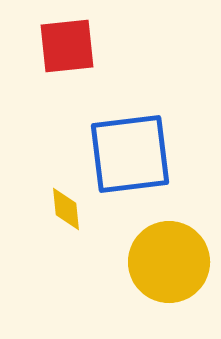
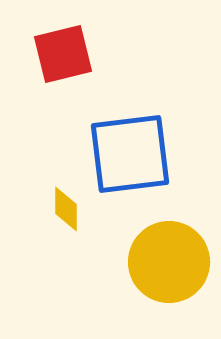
red square: moved 4 px left, 8 px down; rotated 8 degrees counterclockwise
yellow diamond: rotated 6 degrees clockwise
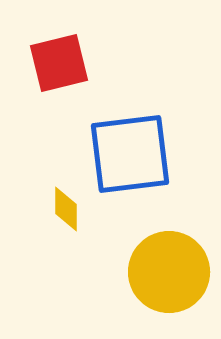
red square: moved 4 px left, 9 px down
yellow circle: moved 10 px down
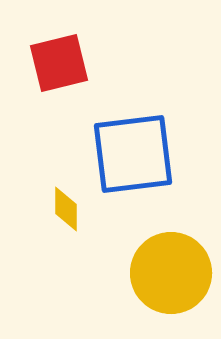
blue square: moved 3 px right
yellow circle: moved 2 px right, 1 px down
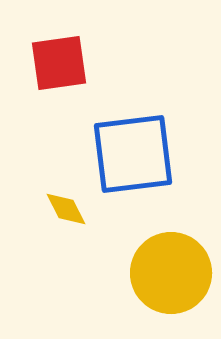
red square: rotated 6 degrees clockwise
yellow diamond: rotated 27 degrees counterclockwise
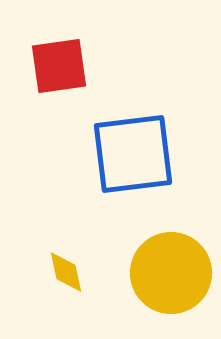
red square: moved 3 px down
yellow diamond: moved 63 px down; rotated 15 degrees clockwise
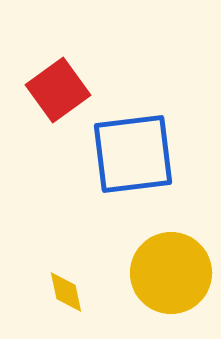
red square: moved 1 px left, 24 px down; rotated 28 degrees counterclockwise
yellow diamond: moved 20 px down
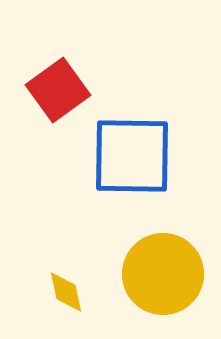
blue square: moved 1 px left, 2 px down; rotated 8 degrees clockwise
yellow circle: moved 8 px left, 1 px down
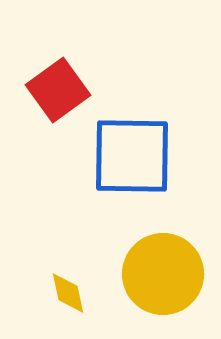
yellow diamond: moved 2 px right, 1 px down
